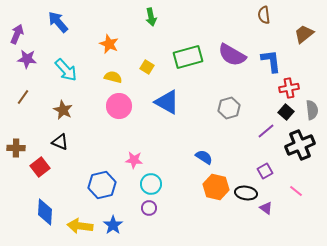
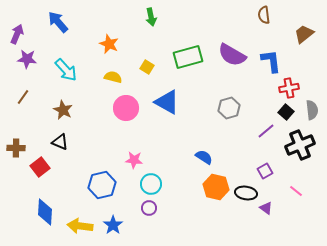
pink circle: moved 7 px right, 2 px down
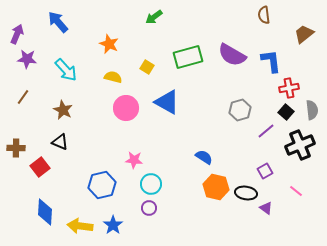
green arrow: moved 3 px right; rotated 66 degrees clockwise
gray hexagon: moved 11 px right, 2 px down
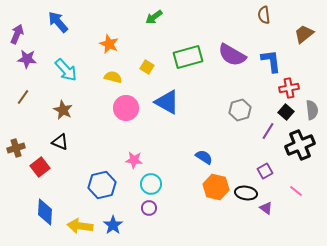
purple line: moved 2 px right; rotated 18 degrees counterclockwise
brown cross: rotated 18 degrees counterclockwise
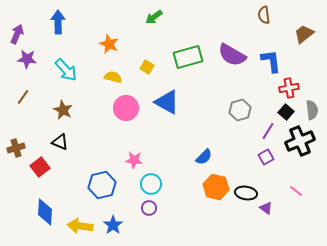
blue arrow: rotated 40 degrees clockwise
black cross: moved 4 px up
blue semicircle: rotated 102 degrees clockwise
purple square: moved 1 px right, 14 px up
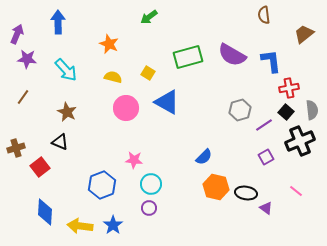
green arrow: moved 5 px left
yellow square: moved 1 px right, 6 px down
brown star: moved 4 px right, 2 px down
purple line: moved 4 px left, 6 px up; rotated 24 degrees clockwise
blue hexagon: rotated 8 degrees counterclockwise
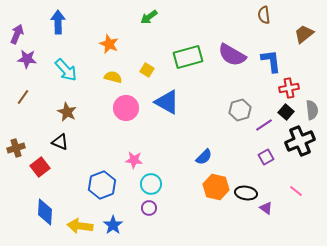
yellow square: moved 1 px left, 3 px up
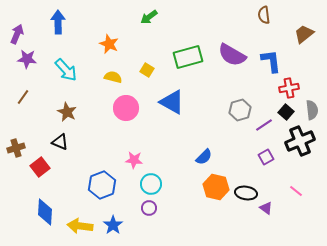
blue triangle: moved 5 px right
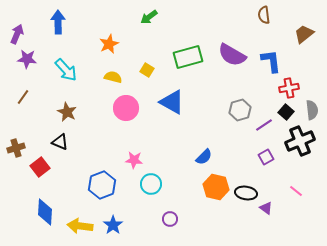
orange star: rotated 24 degrees clockwise
purple circle: moved 21 px right, 11 px down
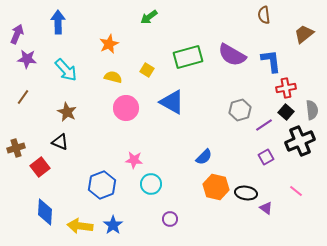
red cross: moved 3 px left
